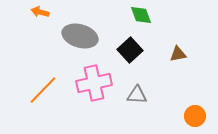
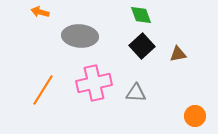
gray ellipse: rotated 12 degrees counterclockwise
black square: moved 12 px right, 4 px up
orange line: rotated 12 degrees counterclockwise
gray triangle: moved 1 px left, 2 px up
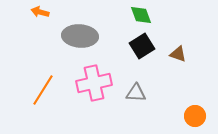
black square: rotated 10 degrees clockwise
brown triangle: rotated 30 degrees clockwise
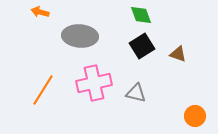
gray triangle: rotated 10 degrees clockwise
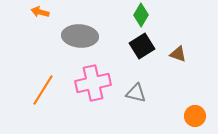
green diamond: rotated 50 degrees clockwise
pink cross: moved 1 px left
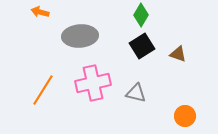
gray ellipse: rotated 8 degrees counterclockwise
orange circle: moved 10 px left
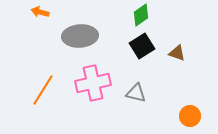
green diamond: rotated 25 degrees clockwise
brown triangle: moved 1 px left, 1 px up
orange circle: moved 5 px right
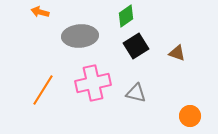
green diamond: moved 15 px left, 1 px down
black square: moved 6 px left
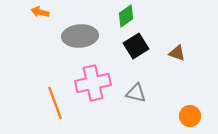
orange line: moved 12 px right, 13 px down; rotated 52 degrees counterclockwise
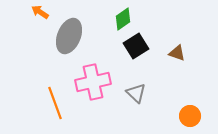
orange arrow: rotated 18 degrees clockwise
green diamond: moved 3 px left, 3 px down
gray ellipse: moved 11 px left; rotated 64 degrees counterclockwise
pink cross: moved 1 px up
gray triangle: rotated 30 degrees clockwise
